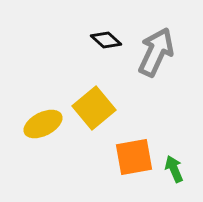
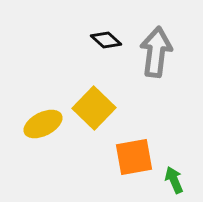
gray arrow: rotated 18 degrees counterclockwise
yellow square: rotated 6 degrees counterclockwise
green arrow: moved 11 px down
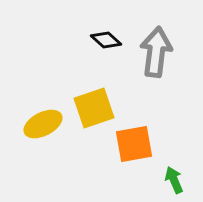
yellow square: rotated 27 degrees clockwise
orange square: moved 13 px up
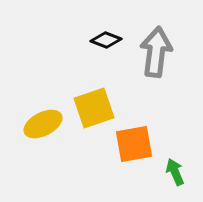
black diamond: rotated 20 degrees counterclockwise
green arrow: moved 1 px right, 8 px up
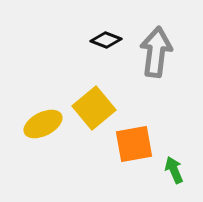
yellow square: rotated 21 degrees counterclockwise
green arrow: moved 1 px left, 2 px up
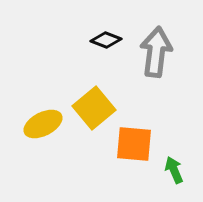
orange square: rotated 15 degrees clockwise
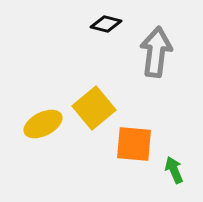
black diamond: moved 16 px up; rotated 8 degrees counterclockwise
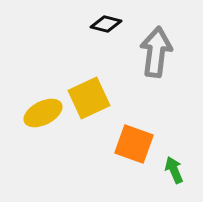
yellow square: moved 5 px left, 10 px up; rotated 15 degrees clockwise
yellow ellipse: moved 11 px up
orange square: rotated 15 degrees clockwise
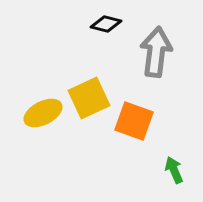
orange square: moved 23 px up
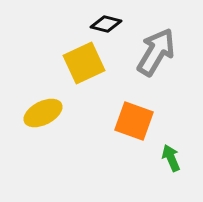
gray arrow: rotated 24 degrees clockwise
yellow square: moved 5 px left, 35 px up
green arrow: moved 3 px left, 12 px up
